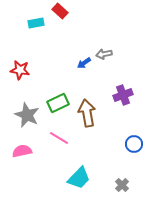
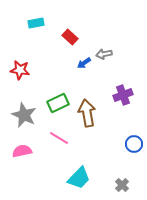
red rectangle: moved 10 px right, 26 px down
gray star: moved 3 px left
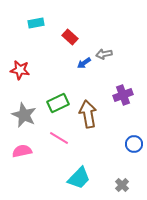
brown arrow: moved 1 px right, 1 px down
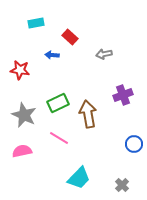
blue arrow: moved 32 px left, 8 px up; rotated 40 degrees clockwise
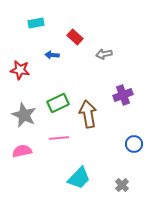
red rectangle: moved 5 px right
pink line: rotated 36 degrees counterclockwise
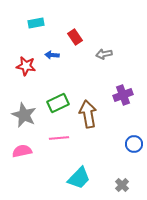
red rectangle: rotated 14 degrees clockwise
red star: moved 6 px right, 4 px up
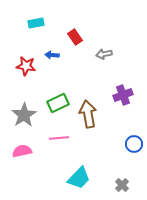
gray star: rotated 15 degrees clockwise
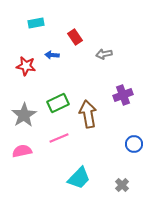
pink line: rotated 18 degrees counterclockwise
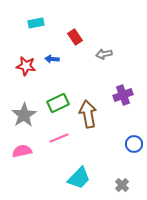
blue arrow: moved 4 px down
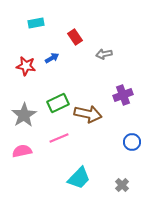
blue arrow: moved 1 px up; rotated 144 degrees clockwise
brown arrow: rotated 112 degrees clockwise
blue circle: moved 2 px left, 2 px up
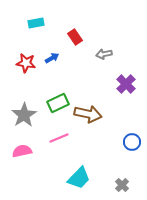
red star: moved 3 px up
purple cross: moved 3 px right, 11 px up; rotated 24 degrees counterclockwise
